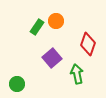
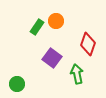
purple square: rotated 12 degrees counterclockwise
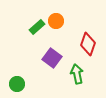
green rectangle: rotated 14 degrees clockwise
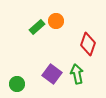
purple square: moved 16 px down
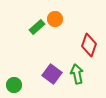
orange circle: moved 1 px left, 2 px up
red diamond: moved 1 px right, 1 px down
green circle: moved 3 px left, 1 px down
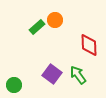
orange circle: moved 1 px down
red diamond: rotated 20 degrees counterclockwise
green arrow: moved 1 px right, 1 px down; rotated 24 degrees counterclockwise
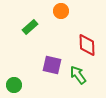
orange circle: moved 6 px right, 9 px up
green rectangle: moved 7 px left
red diamond: moved 2 px left
purple square: moved 9 px up; rotated 24 degrees counterclockwise
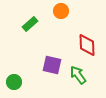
green rectangle: moved 3 px up
green circle: moved 3 px up
